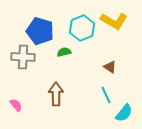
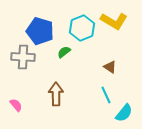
green semicircle: rotated 24 degrees counterclockwise
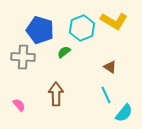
blue pentagon: moved 1 px up
pink semicircle: moved 3 px right
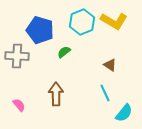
cyan hexagon: moved 6 px up
gray cross: moved 6 px left, 1 px up
brown triangle: moved 2 px up
cyan line: moved 1 px left, 2 px up
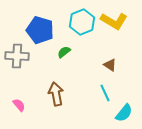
brown arrow: rotated 10 degrees counterclockwise
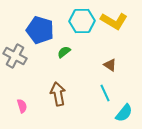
cyan hexagon: moved 1 px up; rotated 20 degrees clockwise
gray cross: moved 2 px left; rotated 25 degrees clockwise
brown arrow: moved 2 px right
pink semicircle: moved 3 px right, 1 px down; rotated 24 degrees clockwise
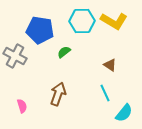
blue pentagon: rotated 8 degrees counterclockwise
brown arrow: rotated 30 degrees clockwise
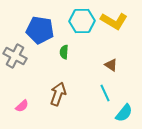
green semicircle: rotated 48 degrees counterclockwise
brown triangle: moved 1 px right
pink semicircle: rotated 64 degrees clockwise
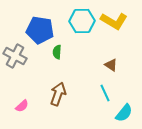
green semicircle: moved 7 px left
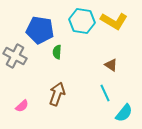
cyan hexagon: rotated 10 degrees clockwise
brown arrow: moved 1 px left
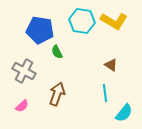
green semicircle: rotated 32 degrees counterclockwise
gray cross: moved 9 px right, 15 px down
cyan line: rotated 18 degrees clockwise
